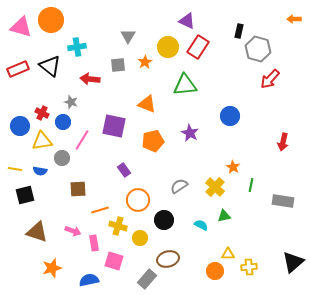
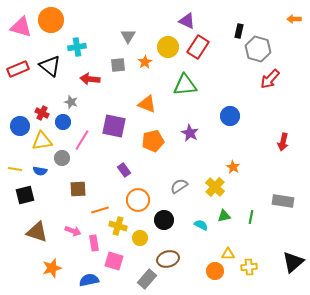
green line at (251, 185): moved 32 px down
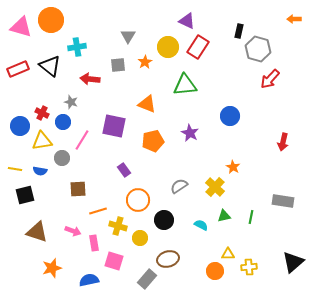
orange line at (100, 210): moved 2 px left, 1 px down
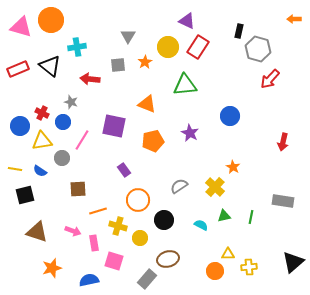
blue semicircle at (40, 171): rotated 24 degrees clockwise
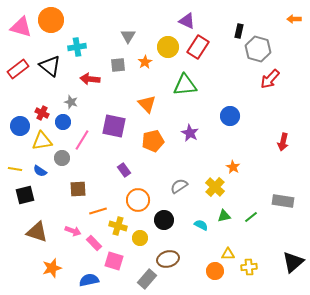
red rectangle at (18, 69): rotated 15 degrees counterclockwise
orange triangle at (147, 104): rotated 24 degrees clockwise
green line at (251, 217): rotated 40 degrees clockwise
pink rectangle at (94, 243): rotated 35 degrees counterclockwise
